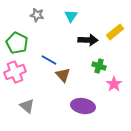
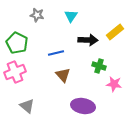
blue line: moved 7 px right, 7 px up; rotated 42 degrees counterclockwise
pink star: rotated 28 degrees counterclockwise
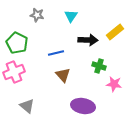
pink cross: moved 1 px left
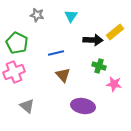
black arrow: moved 5 px right
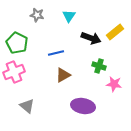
cyan triangle: moved 2 px left
black arrow: moved 2 px left, 2 px up; rotated 18 degrees clockwise
brown triangle: rotated 42 degrees clockwise
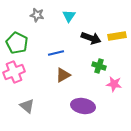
yellow rectangle: moved 2 px right, 4 px down; rotated 30 degrees clockwise
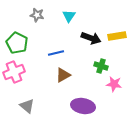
green cross: moved 2 px right
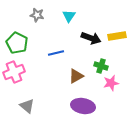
brown triangle: moved 13 px right, 1 px down
pink star: moved 3 px left, 1 px up; rotated 21 degrees counterclockwise
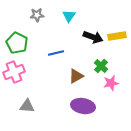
gray star: rotated 16 degrees counterclockwise
black arrow: moved 2 px right, 1 px up
green cross: rotated 24 degrees clockwise
gray triangle: rotated 35 degrees counterclockwise
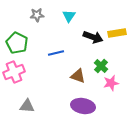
yellow rectangle: moved 3 px up
brown triangle: moved 2 px right; rotated 49 degrees clockwise
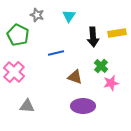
gray star: rotated 24 degrees clockwise
black arrow: rotated 66 degrees clockwise
green pentagon: moved 1 px right, 8 px up
pink cross: rotated 25 degrees counterclockwise
brown triangle: moved 3 px left, 1 px down
purple ellipse: rotated 10 degrees counterclockwise
